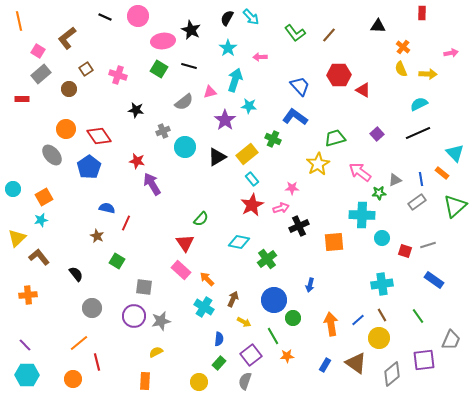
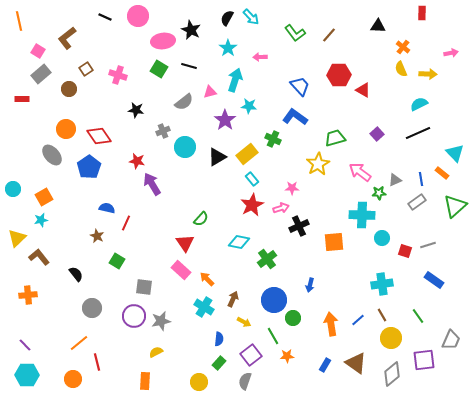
yellow circle at (379, 338): moved 12 px right
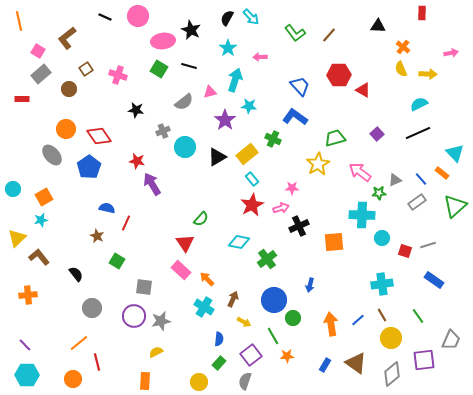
blue line at (421, 179): rotated 32 degrees counterclockwise
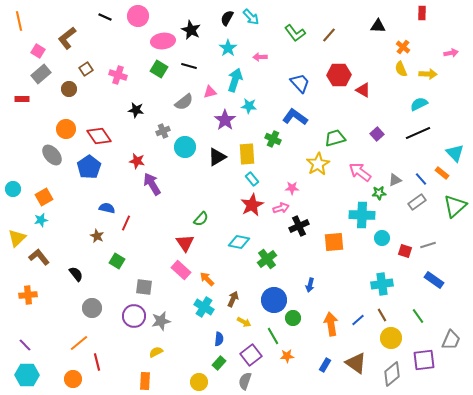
blue trapezoid at (300, 86): moved 3 px up
yellow rectangle at (247, 154): rotated 55 degrees counterclockwise
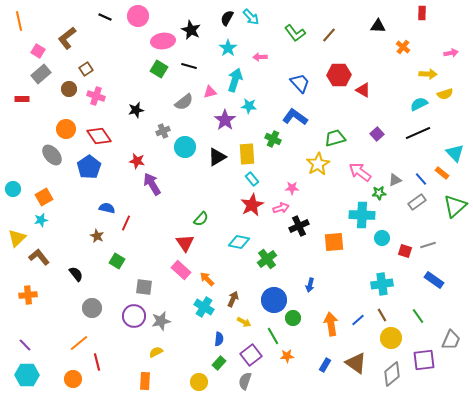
yellow semicircle at (401, 69): moved 44 px right, 25 px down; rotated 84 degrees counterclockwise
pink cross at (118, 75): moved 22 px left, 21 px down
black star at (136, 110): rotated 21 degrees counterclockwise
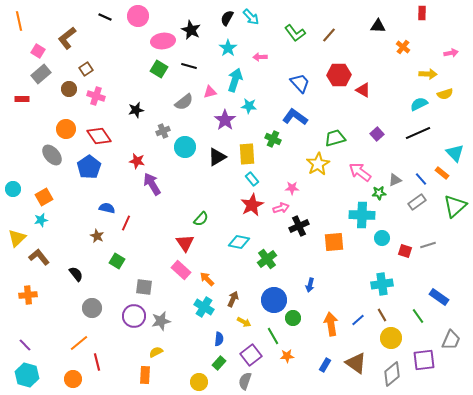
blue rectangle at (434, 280): moved 5 px right, 17 px down
cyan hexagon at (27, 375): rotated 15 degrees clockwise
orange rectangle at (145, 381): moved 6 px up
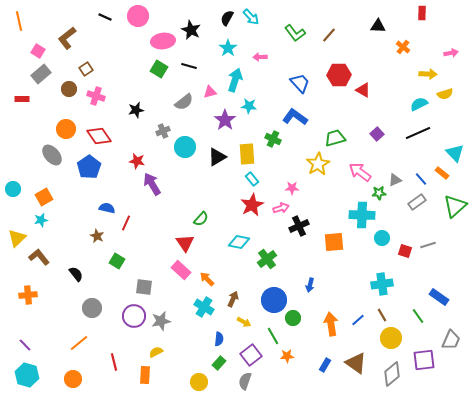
red line at (97, 362): moved 17 px right
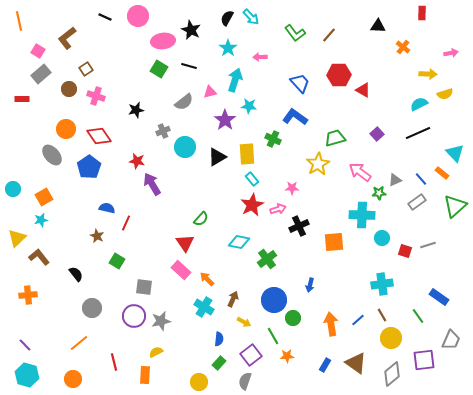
pink arrow at (281, 208): moved 3 px left, 1 px down
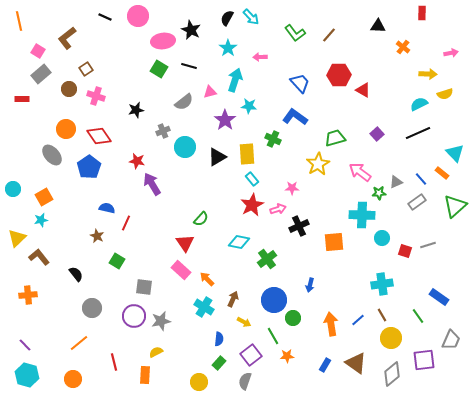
gray triangle at (395, 180): moved 1 px right, 2 px down
